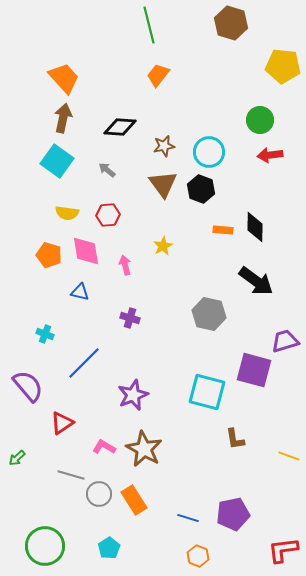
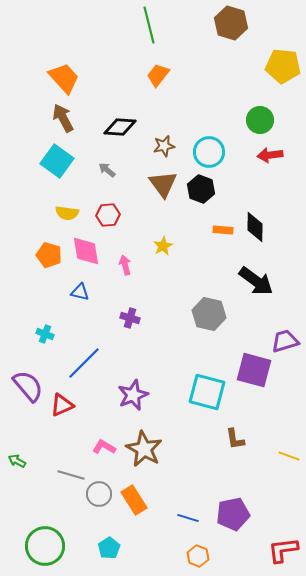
brown arrow at (63, 118): rotated 40 degrees counterclockwise
red triangle at (62, 423): moved 18 px up; rotated 10 degrees clockwise
green arrow at (17, 458): moved 3 px down; rotated 72 degrees clockwise
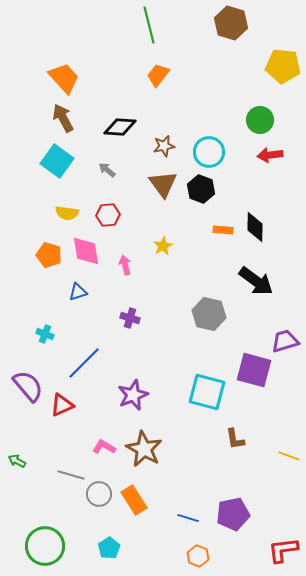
blue triangle at (80, 292): moved 2 px left; rotated 30 degrees counterclockwise
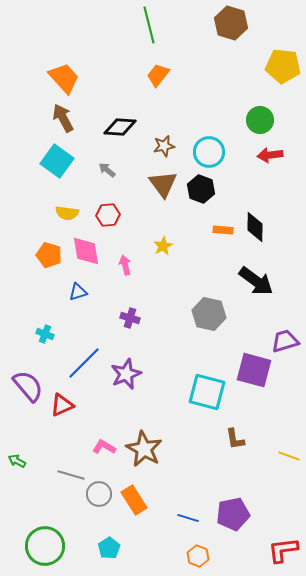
purple star at (133, 395): moved 7 px left, 21 px up
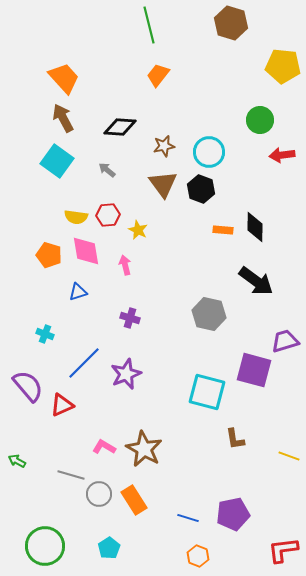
red arrow at (270, 155): moved 12 px right
yellow semicircle at (67, 213): moved 9 px right, 4 px down
yellow star at (163, 246): moved 25 px left, 16 px up; rotated 18 degrees counterclockwise
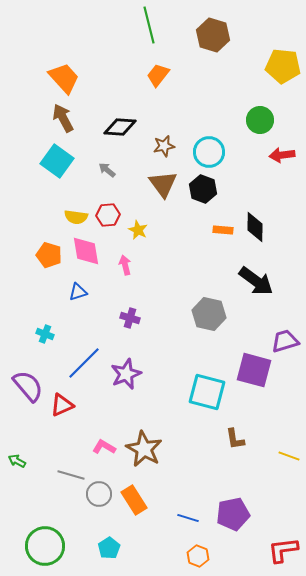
brown hexagon at (231, 23): moved 18 px left, 12 px down
black hexagon at (201, 189): moved 2 px right
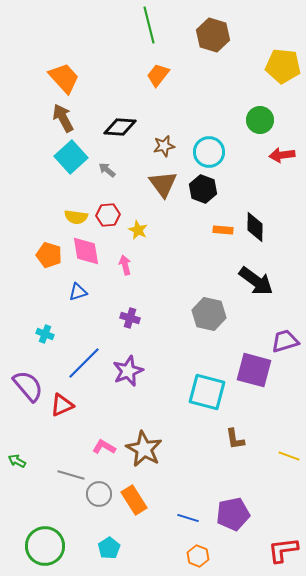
cyan square at (57, 161): moved 14 px right, 4 px up; rotated 12 degrees clockwise
purple star at (126, 374): moved 2 px right, 3 px up
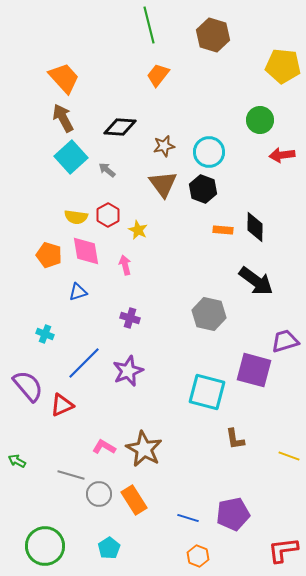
red hexagon at (108, 215): rotated 25 degrees counterclockwise
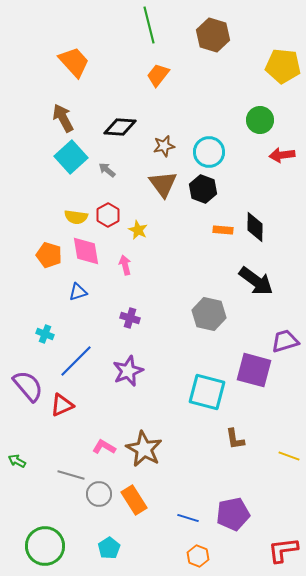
orange trapezoid at (64, 78): moved 10 px right, 16 px up
blue line at (84, 363): moved 8 px left, 2 px up
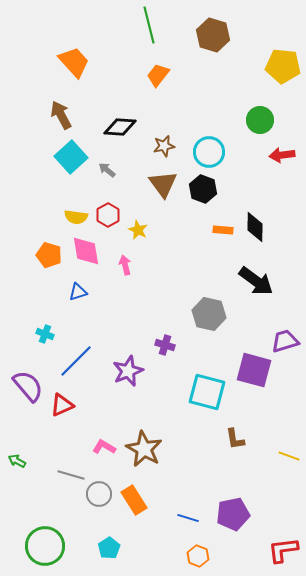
brown arrow at (63, 118): moved 2 px left, 3 px up
purple cross at (130, 318): moved 35 px right, 27 px down
